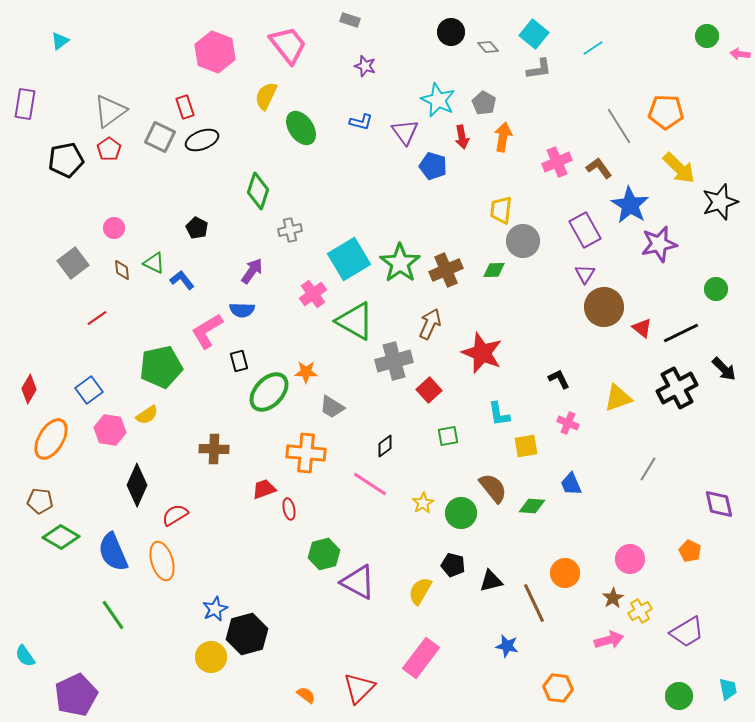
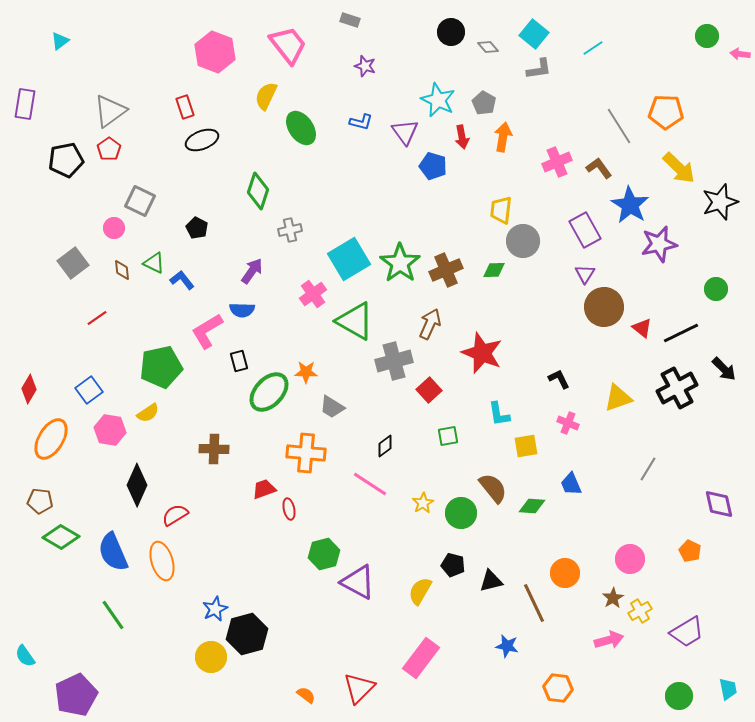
gray square at (160, 137): moved 20 px left, 64 px down
yellow semicircle at (147, 415): moved 1 px right, 2 px up
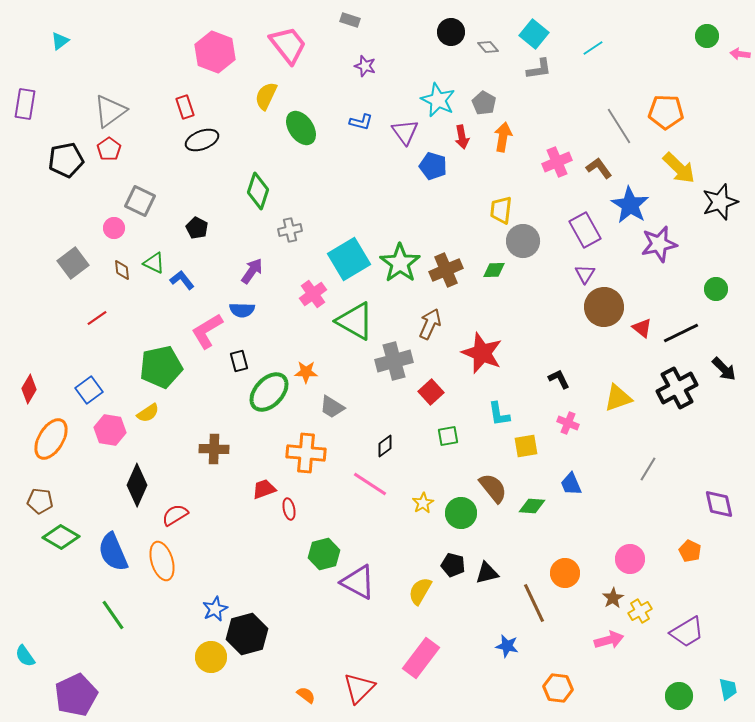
red square at (429, 390): moved 2 px right, 2 px down
black triangle at (491, 581): moved 4 px left, 8 px up
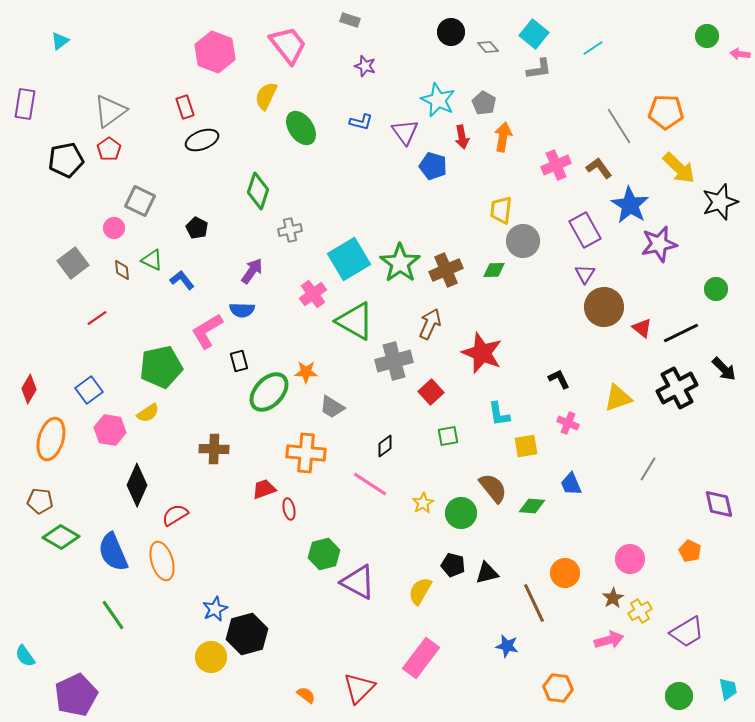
pink cross at (557, 162): moved 1 px left, 3 px down
green triangle at (154, 263): moved 2 px left, 3 px up
orange ellipse at (51, 439): rotated 15 degrees counterclockwise
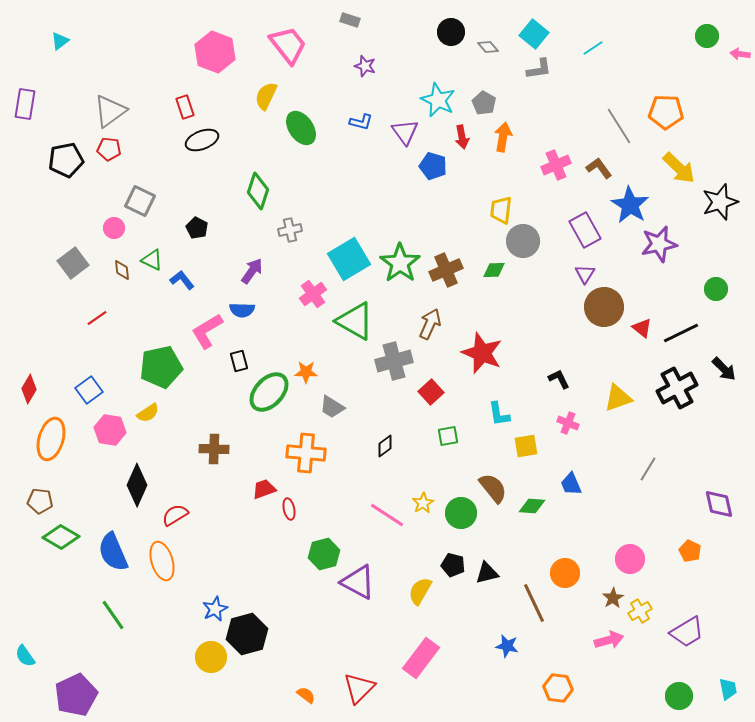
red pentagon at (109, 149): rotated 30 degrees counterclockwise
pink line at (370, 484): moved 17 px right, 31 px down
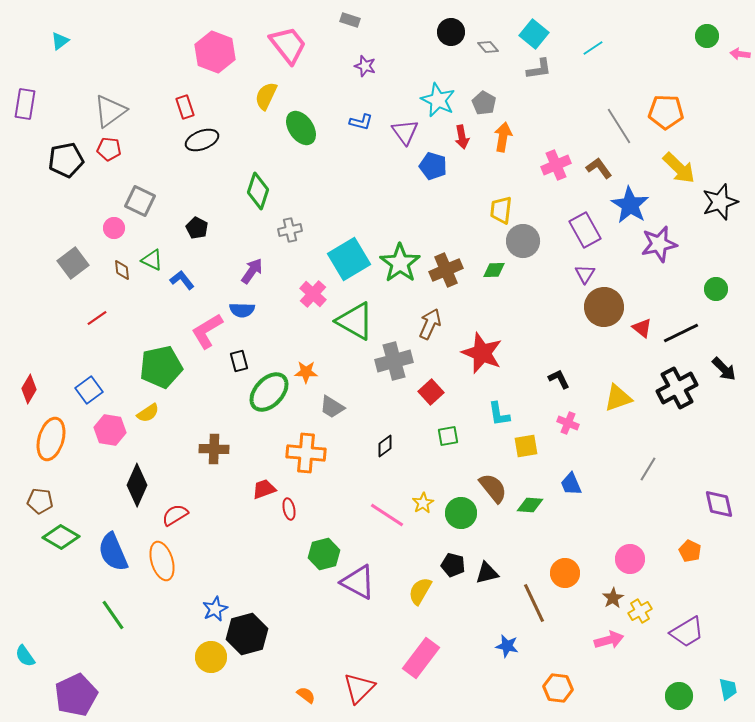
pink cross at (313, 294): rotated 12 degrees counterclockwise
green diamond at (532, 506): moved 2 px left, 1 px up
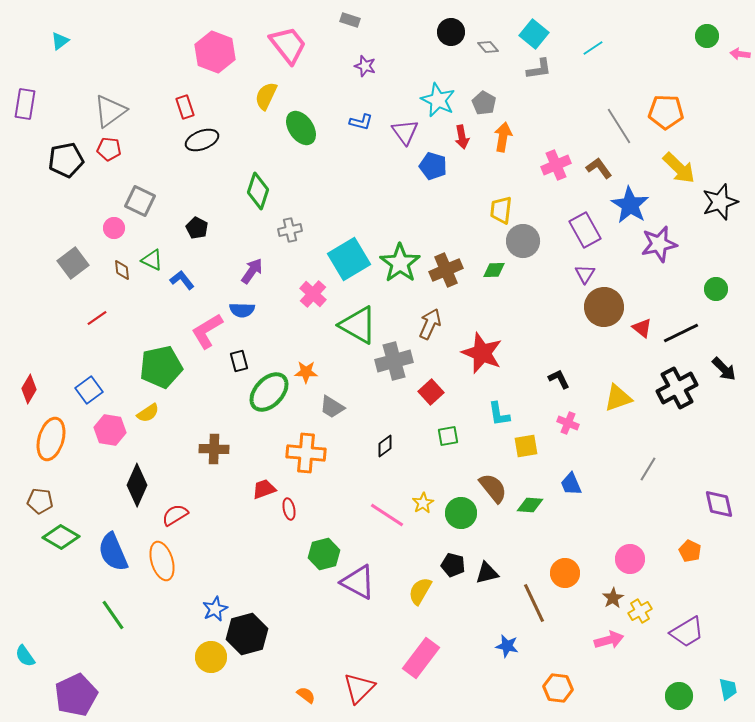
green triangle at (355, 321): moved 3 px right, 4 px down
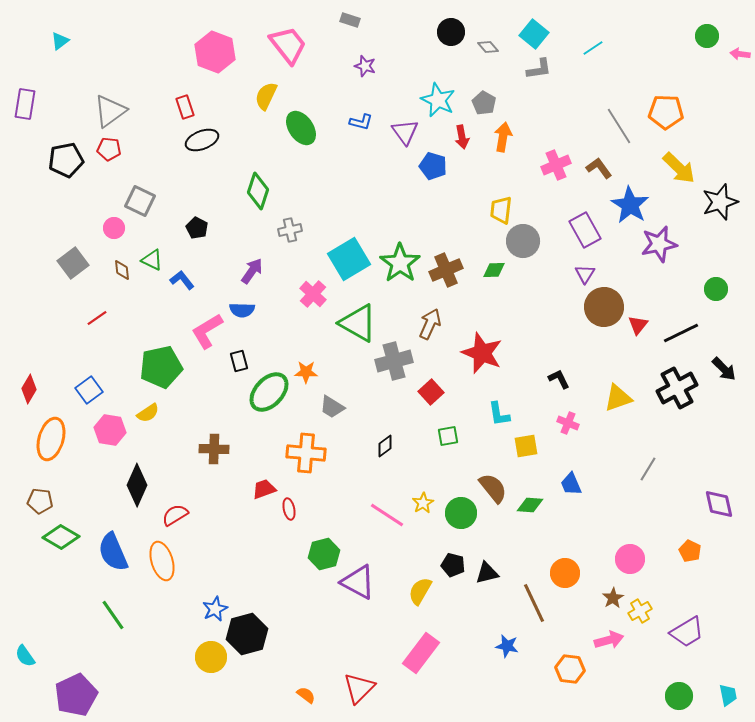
green triangle at (358, 325): moved 2 px up
red triangle at (642, 328): moved 4 px left, 3 px up; rotated 30 degrees clockwise
pink rectangle at (421, 658): moved 5 px up
orange hexagon at (558, 688): moved 12 px right, 19 px up
cyan trapezoid at (728, 689): moved 6 px down
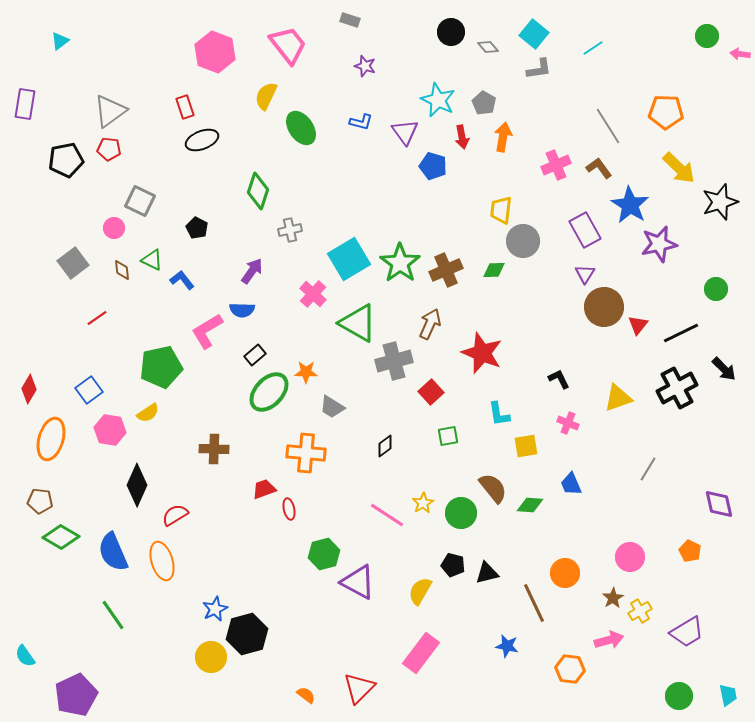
gray line at (619, 126): moved 11 px left
black rectangle at (239, 361): moved 16 px right, 6 px up; rotated 65 degrees clockwise
pink circle at (630, 559): moved 2 px up
